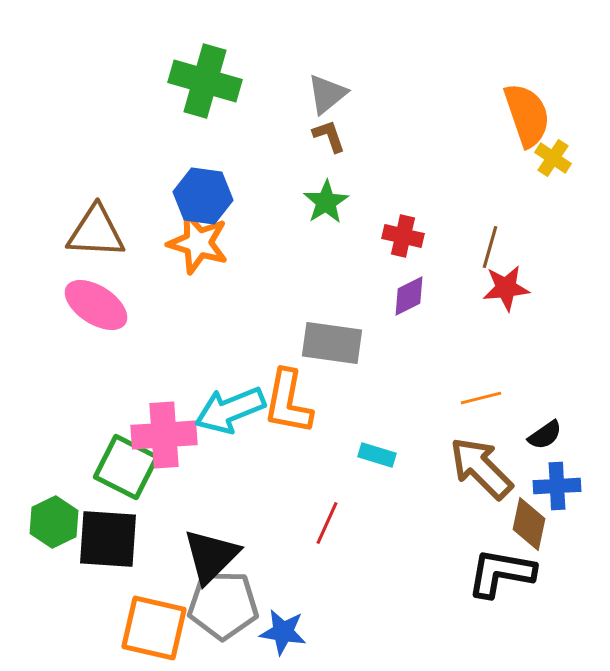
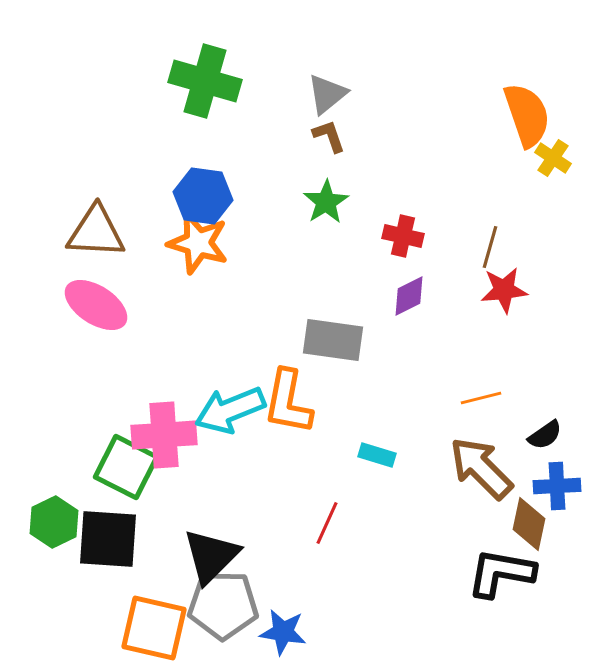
red star: moved 2 px left, 2 px down
gray rectangle: moved 1 px right, 3 px up
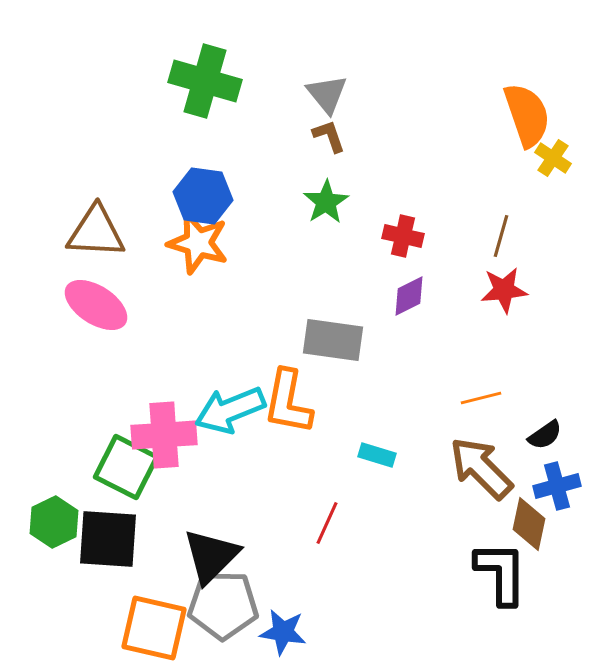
gray triangle: rotated 30 degrees counterclockwise
brown line: moved 11 px right, 11 px up
blue cross: rotated 12 degrees counterclockwise
black L-shape: rotated 80 degrees clockwise
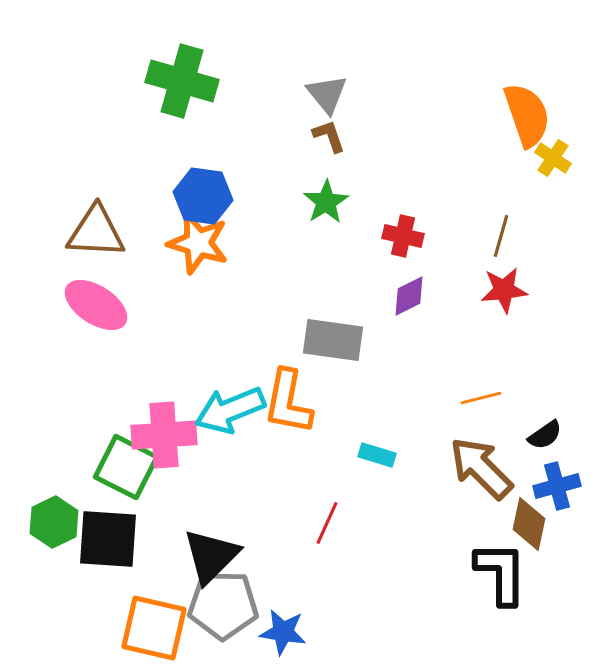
green cross: moved 23 px left
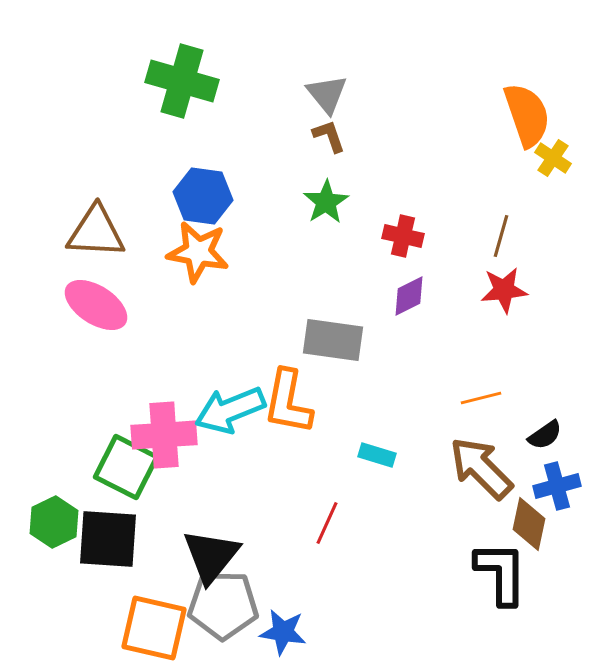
orange star: moved 9 px down; rotated 6 degrees counterclockwise
black triangle: rotated 6 degrees counterclockwise
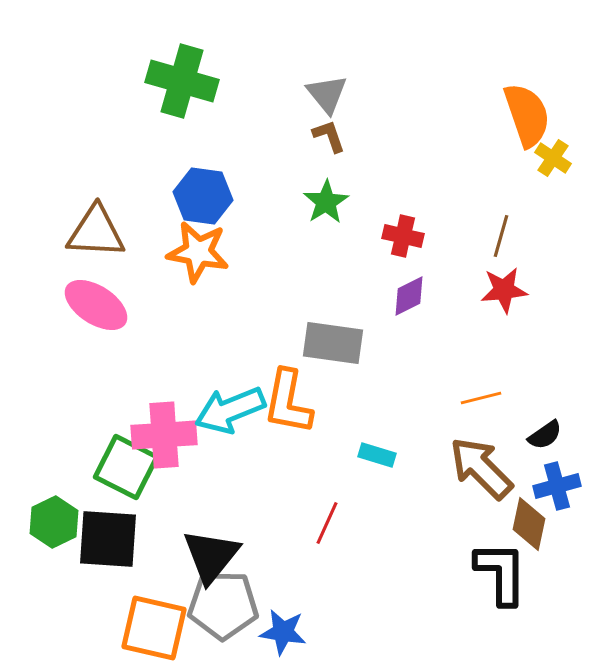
gray rectangle: moved 3 px down
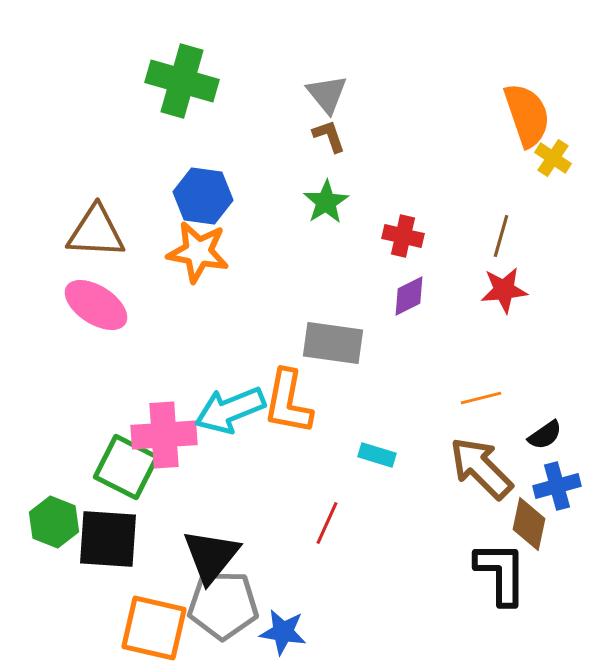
green hexagon: rotated 12 degrees counterclockwise
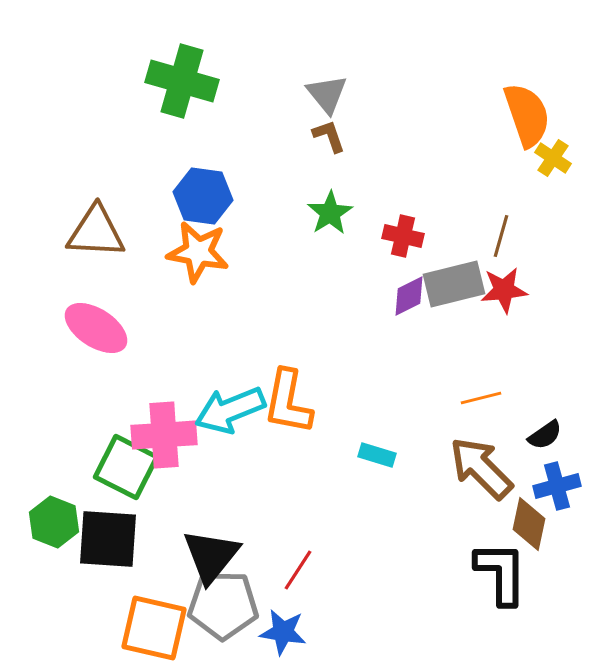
green star: moved 4 px right, 11 px down
pink ellipse: moved 23 px down
gray rectangle: moved 121 px right, 59 px up; rotated 22 degrees counterclockwise
red line: moved 29 px left, 47 px down; rotated 9 degrees clockwise
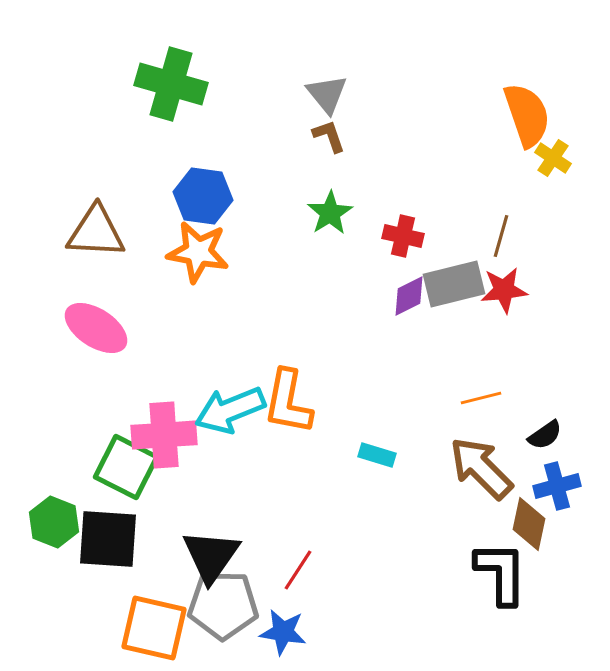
green cross: moved 11 px left, 3 px down
black triangle: rotated 4 degrees counterclockwise
